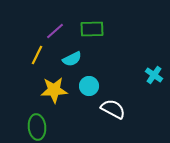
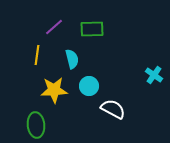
purple line: moved 1 px left, 4 px up
yellow line: rotated 18 degrees counterclockwise
cyan semicircle: rotated 78 degrees counterclockwise
green ellipse: moved 1 px left, 2 px up
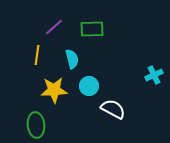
cyan cross: rotated 30 degrees clockwise
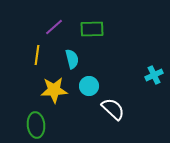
white semicircle: rotated 15 degrees clockwise
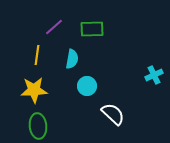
cyan semicircle: rotated 24 degrees clockwise
cyan circle: moved 2 px left
yellow star: moved 20 px left
white semicircle: moved 5 px down
green ellipse: moved 2 px right, 1 px down
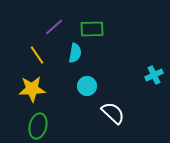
yellow line: rotated 42 degrees counterclockwise
cyan semicircle: moved 3 px right, 6 px up
yellow star: moved 2 px left, 1 px up
white semicircle: moved 1 px up
green ellipse: rotated 20 degrees clockwise
